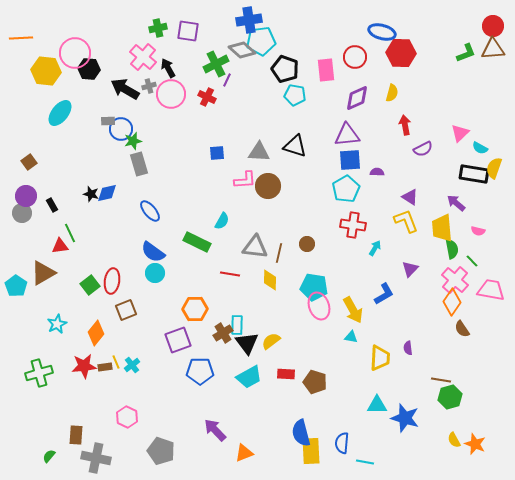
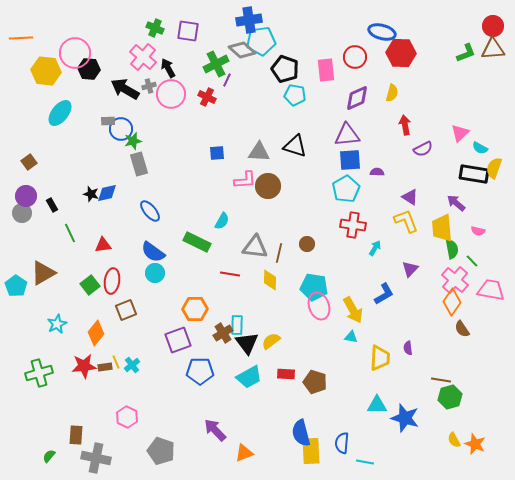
green cross at (158, 28): moved 3 px left; rotated 36 degrees clockwise
red triangle at (60, 246): moved 43 px right, 1 px up
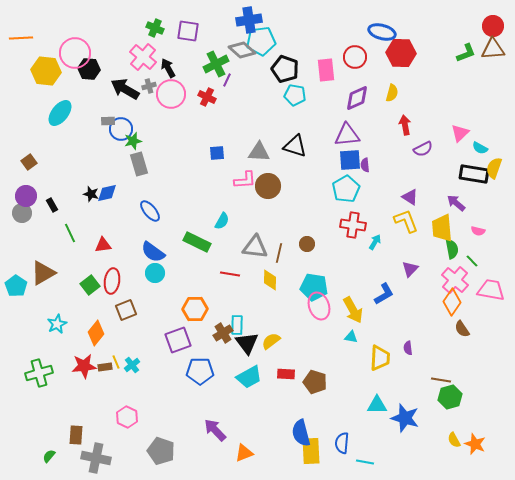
purple semicircle at (377, 172): moved 12 px left, 7 px up; rotated 96 degrees counterclockwise
cyan arrow at (375, 248): moved 6 px up
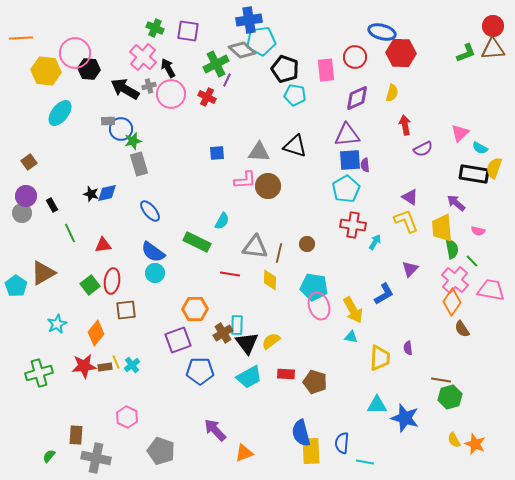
brown square at (126, 310): rotated 15 degrees clockwise
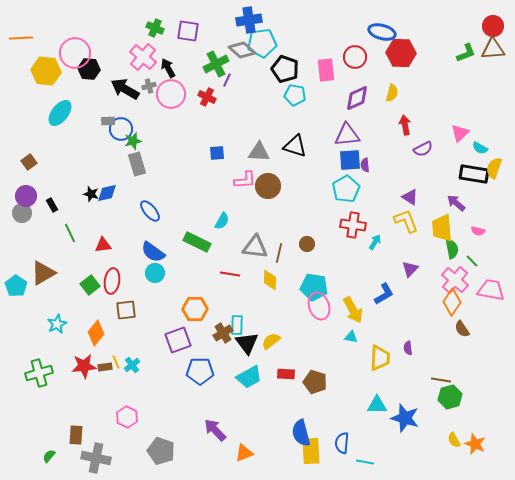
cyan pentagon at (261, 41): moved 1 px right, 2 px down
gray rectangle at (139, 164): moved 2 px left
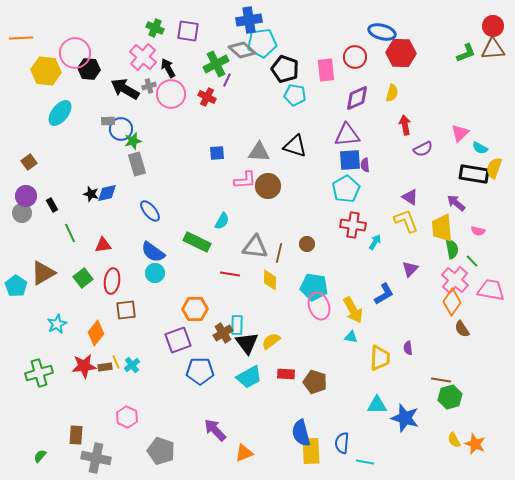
green square at (90, 285): moved 7 px left, 7 px up
green semicircle at (49, 456): moved 9 px left
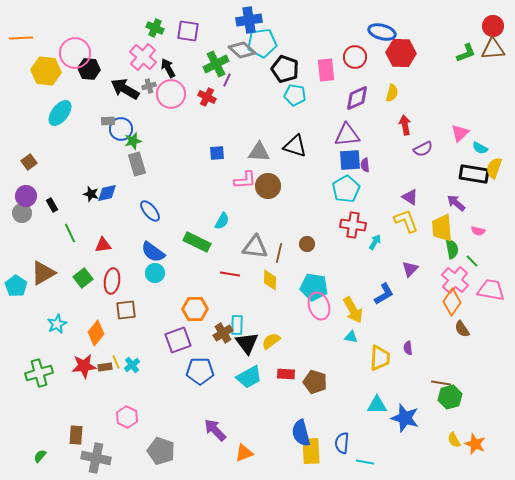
brown line at (441, 380): moved 3 px down
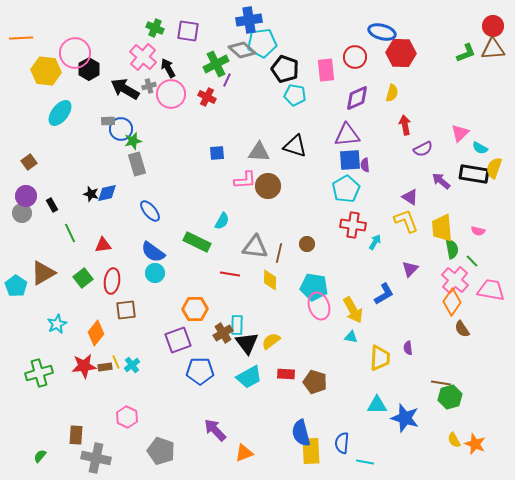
black hexagon at (89, 69): rotated 25 degrees clockwise
purple arrow at (456, 203): moved 15 px left, 22 px up
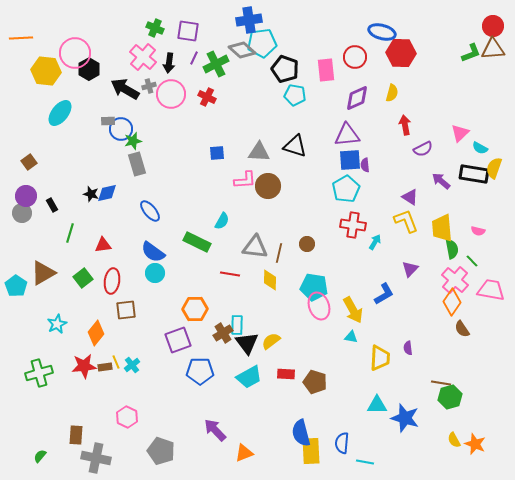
green L-shape at (466, 53): moved 5 px right
black arrow at (168, 68): moved 1 px right, 5 px up; rotated 144 degrees counterclockwise
purple line at (227, 80): moved 33 px left, 22 px up
green line at (70, 233): rotated 42 degrees clockwise
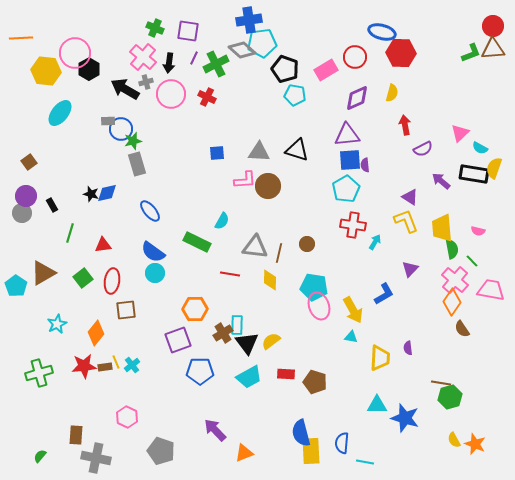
pink rectangle at (326, 70): rotated 65 degrees clockwise
gray cross at (149, 86): moved 3 px left, 4 px up
black triangle at (295, 146): moved 2 px right, 4 px down
